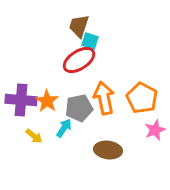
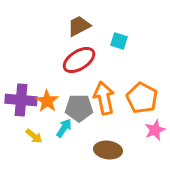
brown trapezoid: rotated 45 degrees clockwise
cyan square: moved 29 px right
gray pentagon: rotated 12 degrees clockwise
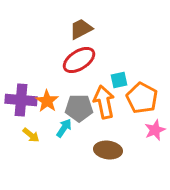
brown trapezoid: moved 2 px right, 3 px down
cyan square: moved 39 px down; rotated 30 degrees counterclockwise
orange arrow: moved 4 px down
yellow arrow: moved 3 px left, 1 px up
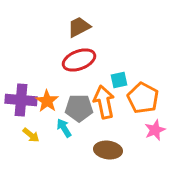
brown trapezoid: moved 2 px left, 2 px up
red ellipse: rotated 12 degrees clockwise
orange pentagon: moved 1 px right
cyan arrow: rotated 66 degrees counterclockwise
